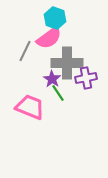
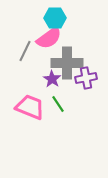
cyan hexagon: rotated 20 degrees counterclockwise
green line: moved 11 px down
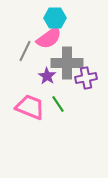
purple star: moved 5 px left, 3 px up
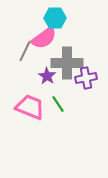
pink semicircle: moved 5 px left
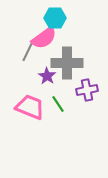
gray line: moved 3 px right
purple cross: moved 1 px right, 12 px down
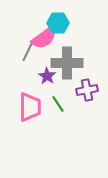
cyan hexagon: moved 3 px right, 5 px down
pink trapezoid: rotated 68 degrees clockwise
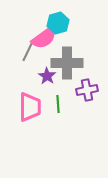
cyan hexagon: rotated 15 degrees counterclockwise
green line: rotated 30 degrees clockwise
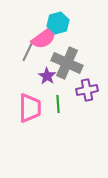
gray cross: rotated 24 degrees clockwise
pink trapezoid: moved 1 px down
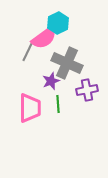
cyan hexagon: rotated 10 degrees counterclockwise
purple star: moved 4 px right, 5 px down; rotated 18 degrees clockwise
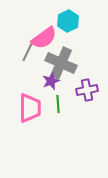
cyan hexagon: moved 10 px right, 2 px up
gray cross: moved 6 px left
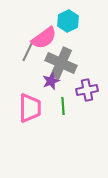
green line: moved 5 px right, 2 px down
